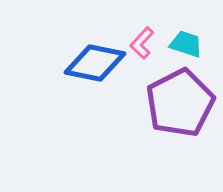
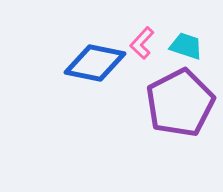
cyan trapezoid: moved 2 px down
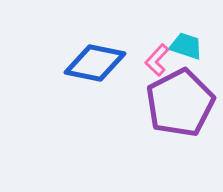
pink L-shape: moved 15 px right, 17 px down
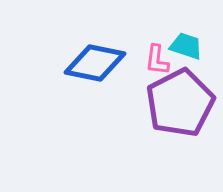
pink L-shape: rotated 36 degrees counterclockwise
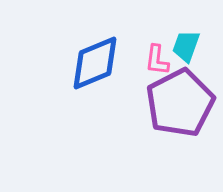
cyan trapezoid: rotated 88 degrees counterclockwise
blue diamond: rotated 34 degrees counterclockwise
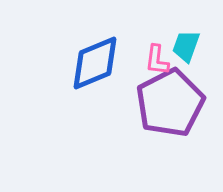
purple pentagon: moved 10 px left
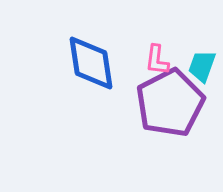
cyan trapezoid: moved 16 px right, 20 px down
blue diamond: moved 4 px left; rotated 76 degrees counterclockwise
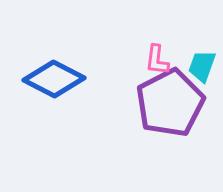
blue diamond: moved 37 px left, 16 px down; rotated 54 degrees counterclockwise
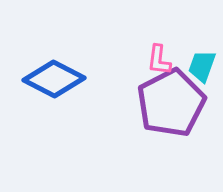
pink L-shape: moved 2 px right
purple pentagon: moved 1 px right
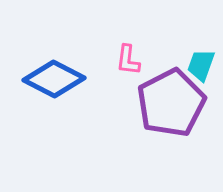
pink L-shape: moved 31 px left
cyan trapezoid: moved 1 px left, 1 px up
